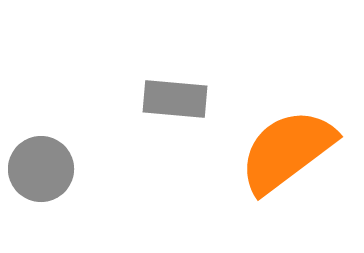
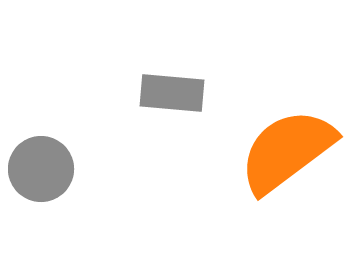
gray rectangle: moved 3 px left, 6 px up
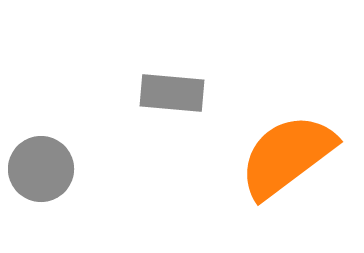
orange semicircle: moved 5 px down
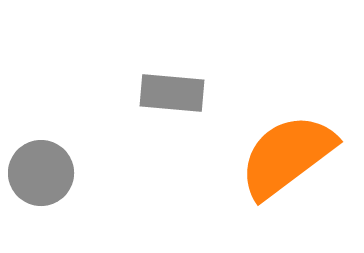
gray circle: moved 4 px down
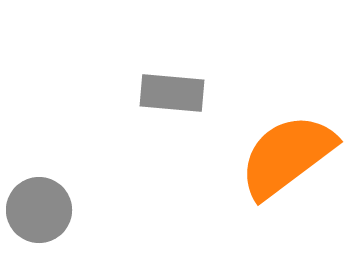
gray circle: moved 2 px left, 37 px down
